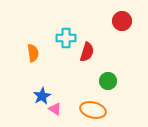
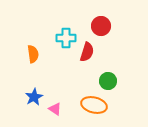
red circle: moved 21 px left, 5 px down
orange semicircle: moved 1 px down
blue star: moved 8 px left, 1 px down
orange ellipse: moved 1 px right, 5 px up
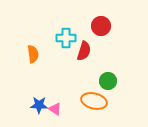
red semicircle: moved 3 px left, 1 px up
blue star: moved 5 px right, 8 px down; rotated 30 degrees clockwise
orange ellipse: moved 4 px up
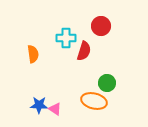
green circle: moved 1 px left, 2 px down
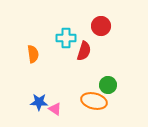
green circle: moved 1 px right, 2 px down
blue star: moved 3 px up
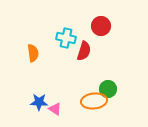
cyan cross: rotated 12 degrees clockwise
orange semicircle: moved 1 px up
green circle: moved 4 px down
orange ellipse: rotated 20 degrees counterclockwise
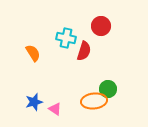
orange semicircle: rotated 24 degrees counterclockwise
blue star: moved 5 px left; rotated 18 degrees counterclockwise
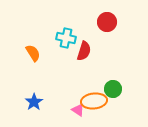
red circle: moved 6 px right, 4 px up
green circle: moved 5 px right
blue star: rotated 18 degrees counterclockwise
pink triangle: moved 23 px right, 1 px down
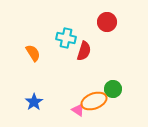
orange ellipse: rotated 15 degrees counterclockwise
